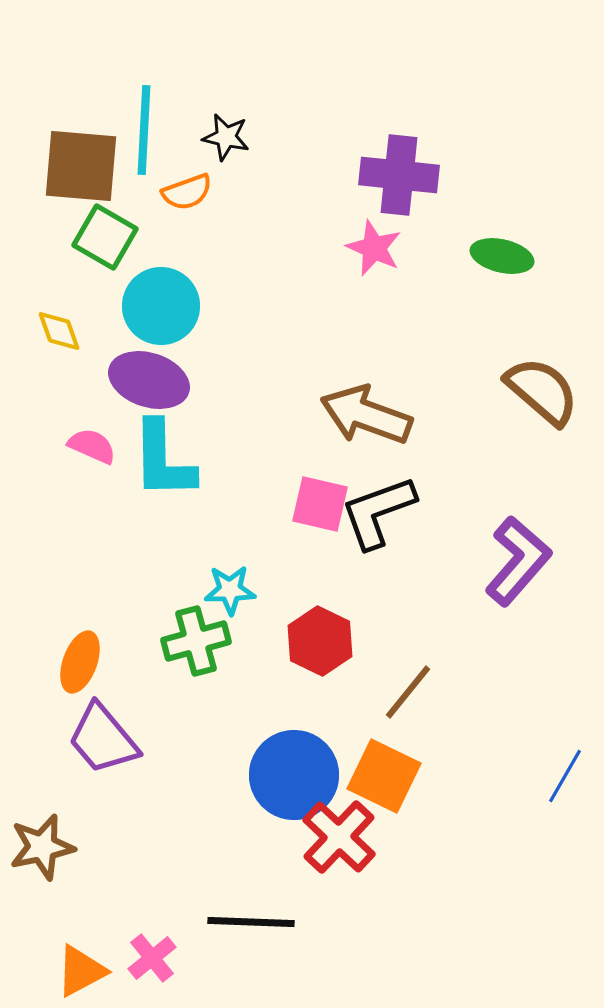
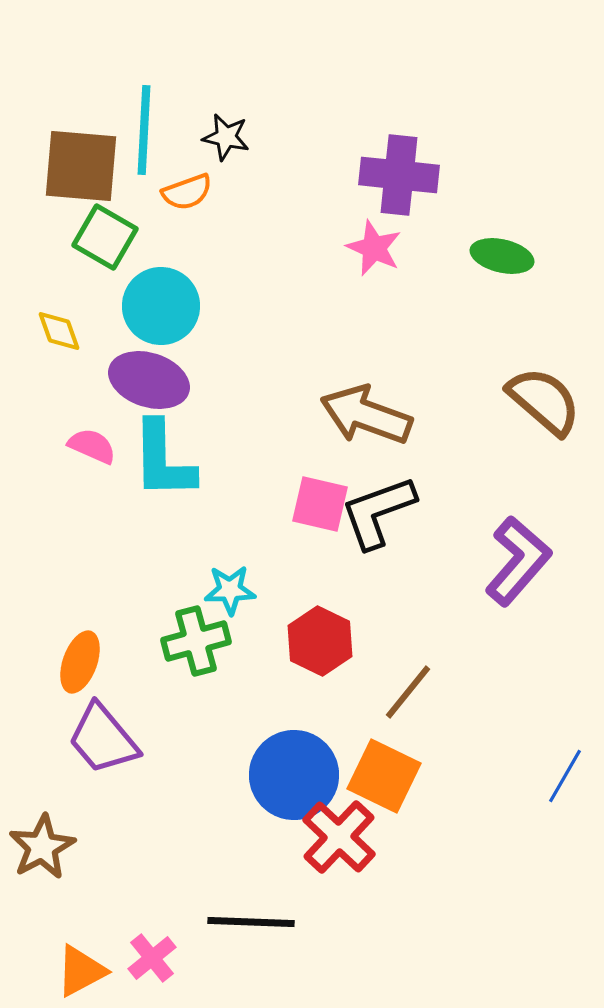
brown semicircle: moved 2 px right, 10 px down
brown star: rotated 16 degrees counterclockwise
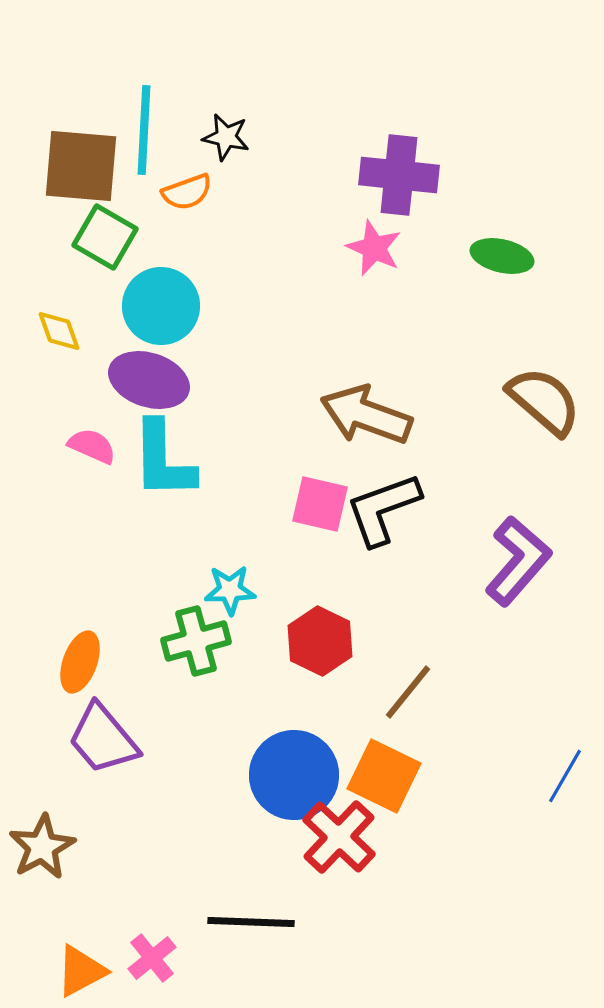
black L-shape: moved 5 px right, 3 px up
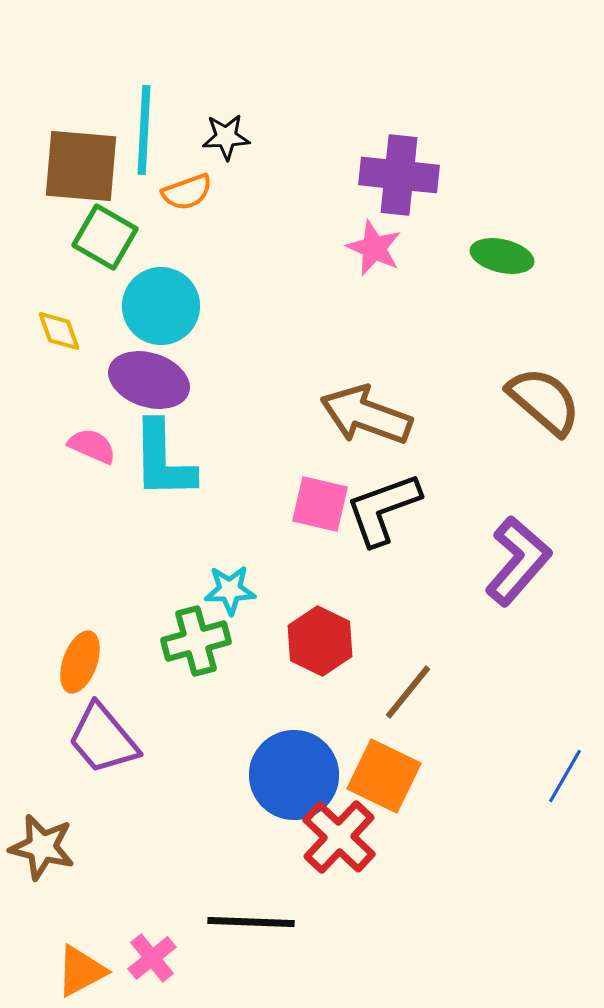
black star: rotated 15 degrees counterclockwise
brown star: rotated 30 degrees counterclockwise
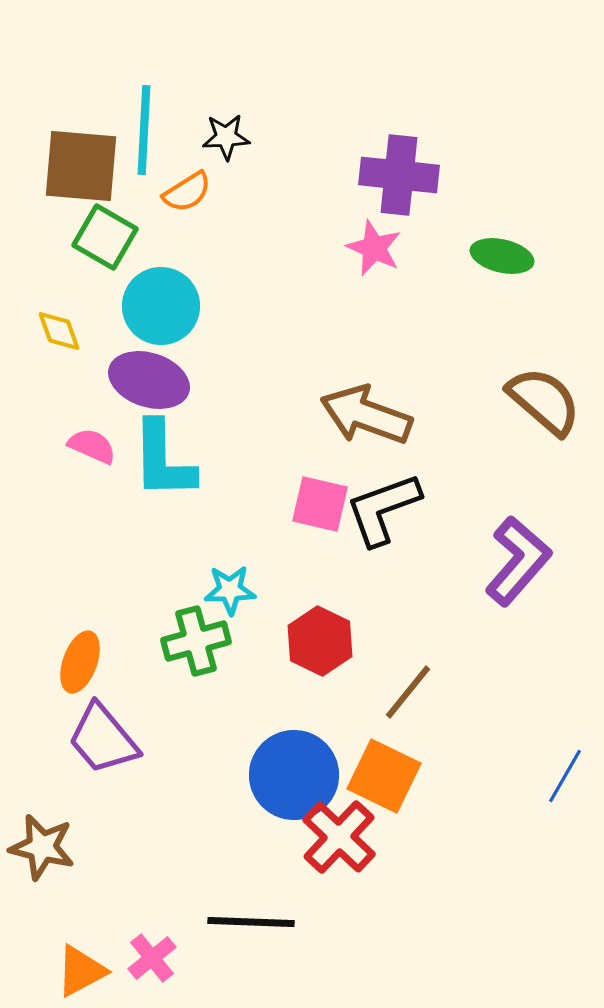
orange semicircle: rotated 12 degrees counterclockwise
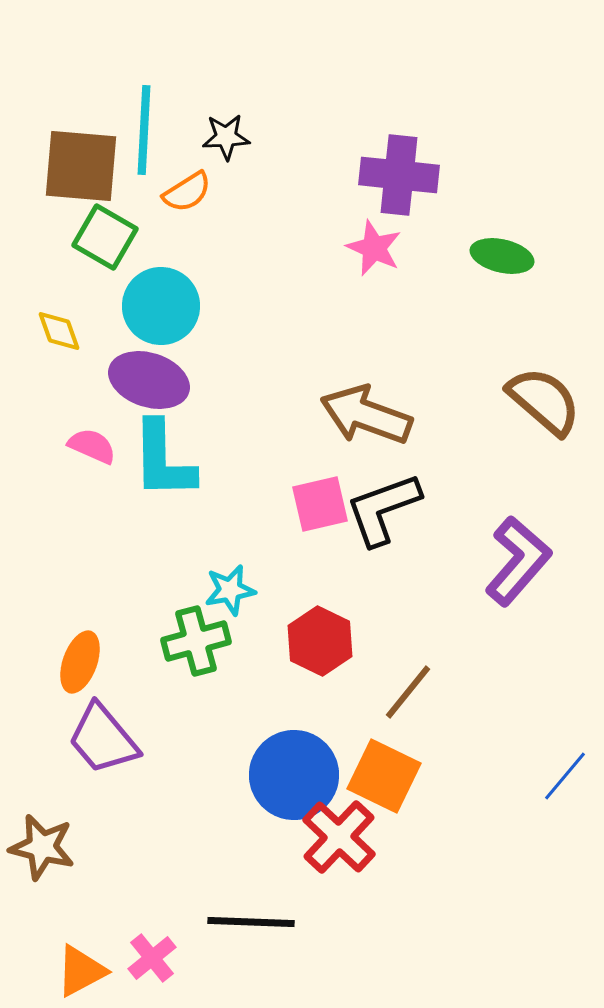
pink square: rotated 26 degrees counterclockwise
cyan star: rotated 9 degrees counterclockwise
blue line: rotated 10 degrees clockwise
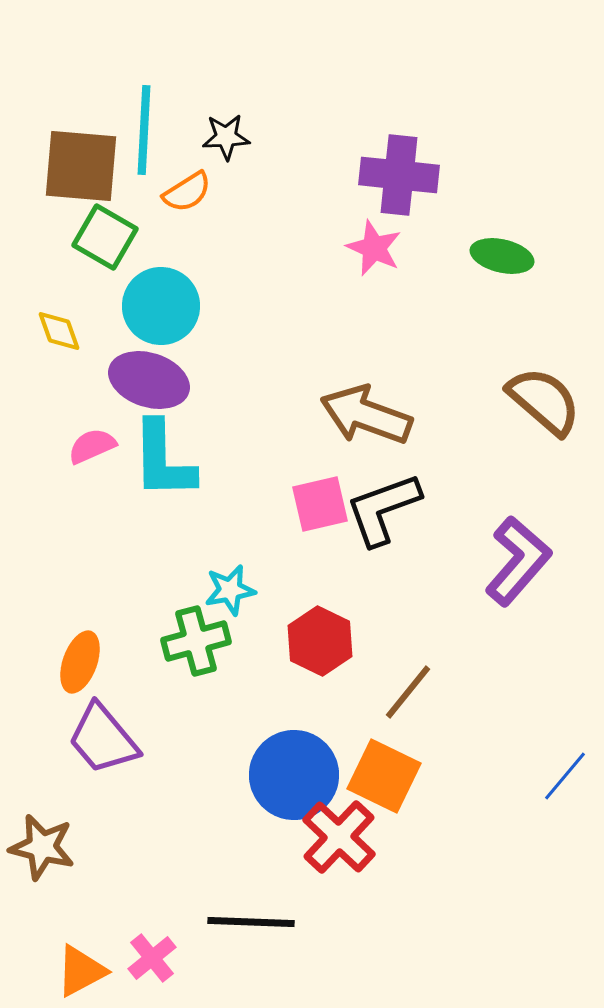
pink semicircle: rotated 48 degrees counterclockwise
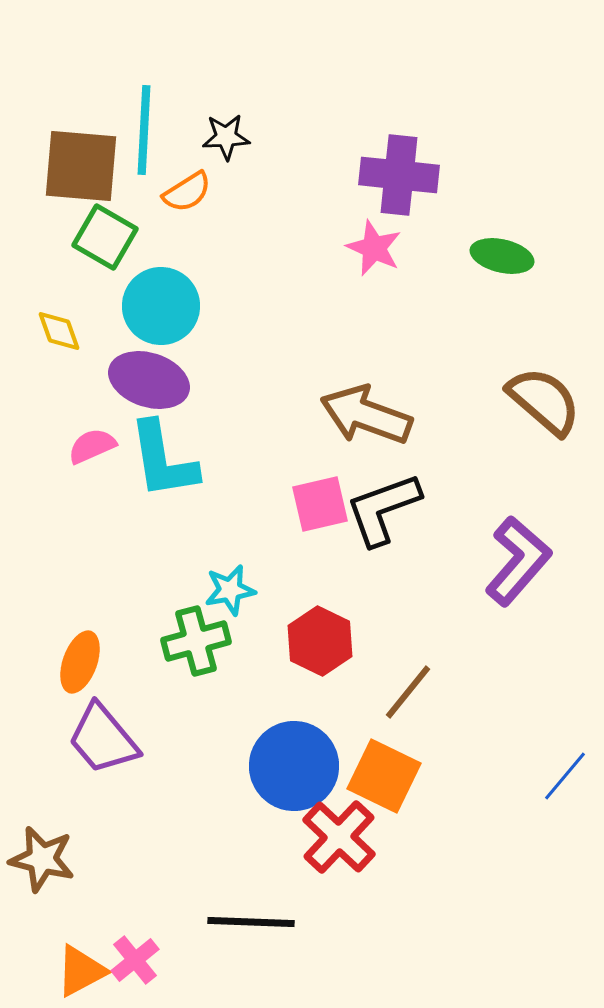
cyan L-shape: rotated 8 degrees counterclockwise
blue circle: moved 9 px up
brown star: moved 12 px down
pink cross: moved 17 px left, 2 px down
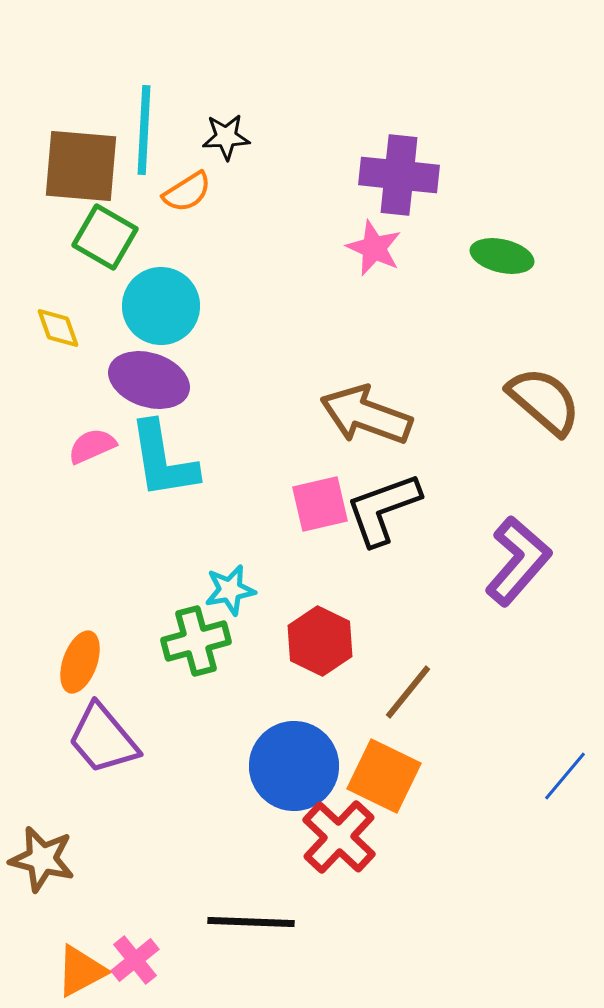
yellow diamond: moved 1 px left, 3 px up
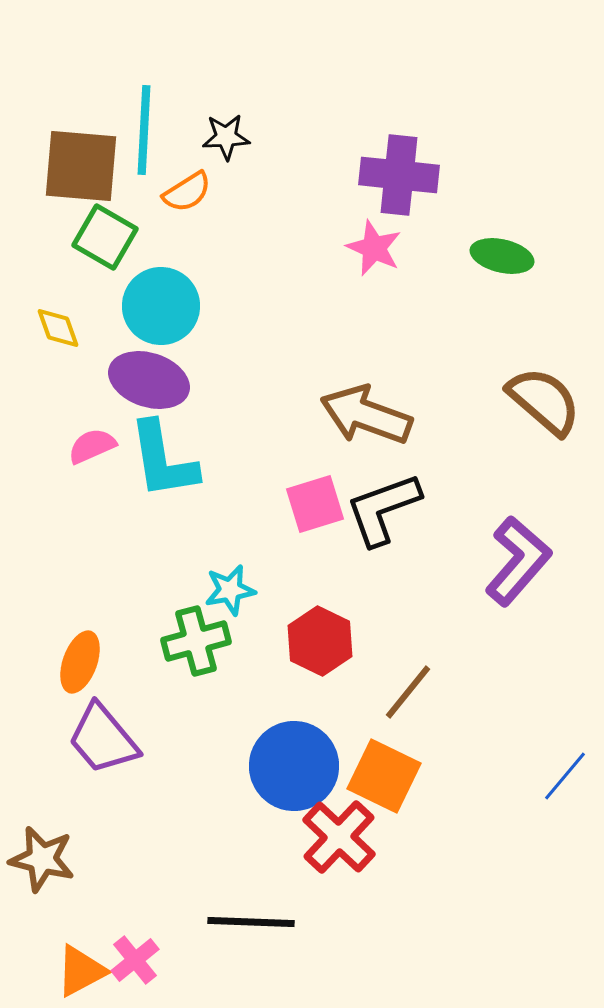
pink square: moved 5 px left; rotated 4 degrees counterclockwise
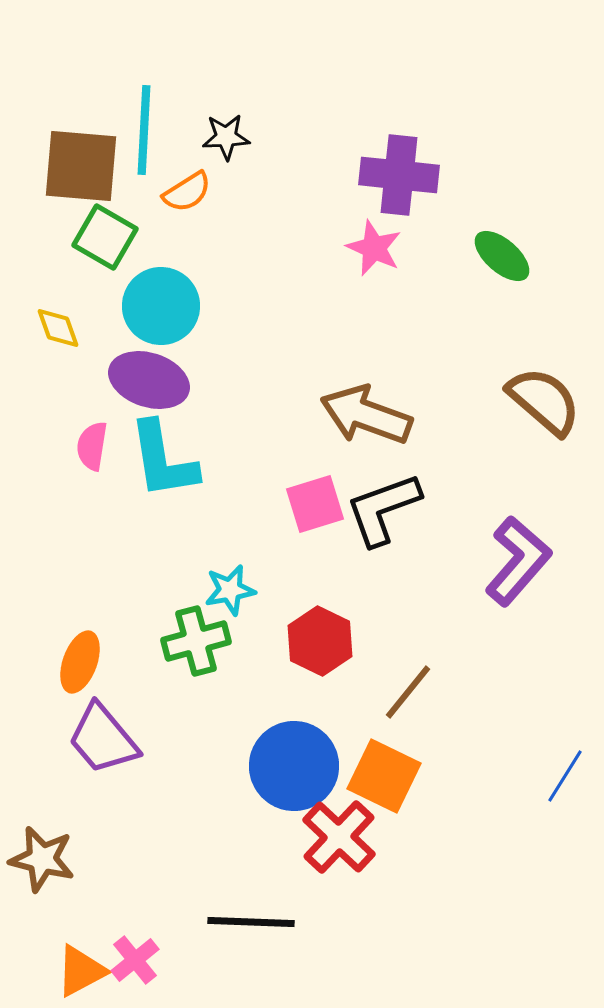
green ellipse: rotated 28 degrees clockwise
pink semicircle: rotated 57 degrees counterclockwise
blue line: rotated 8 degrees counterclockwise
